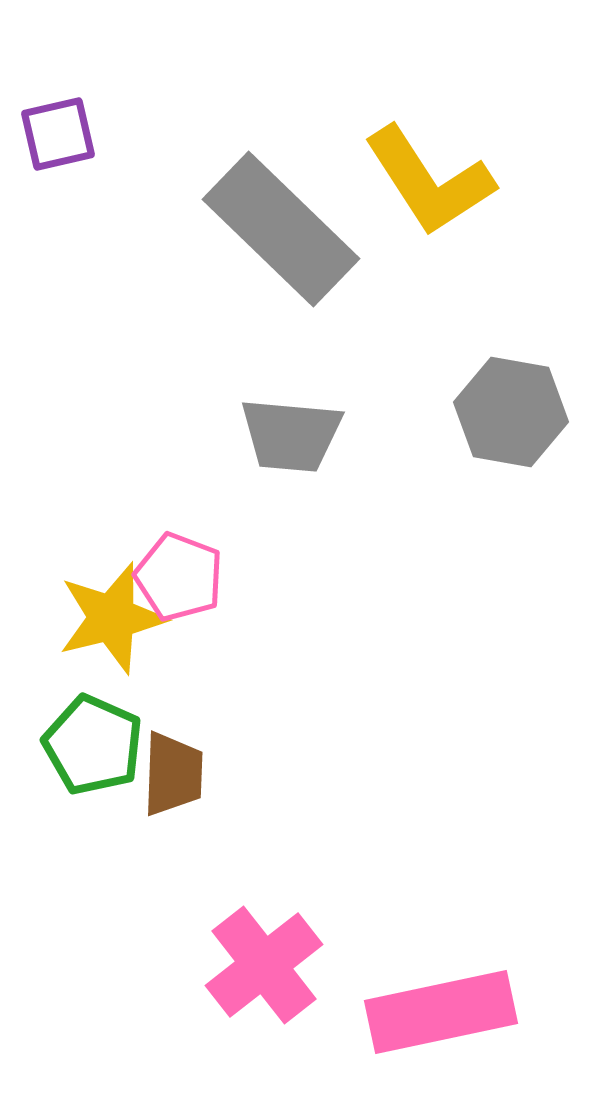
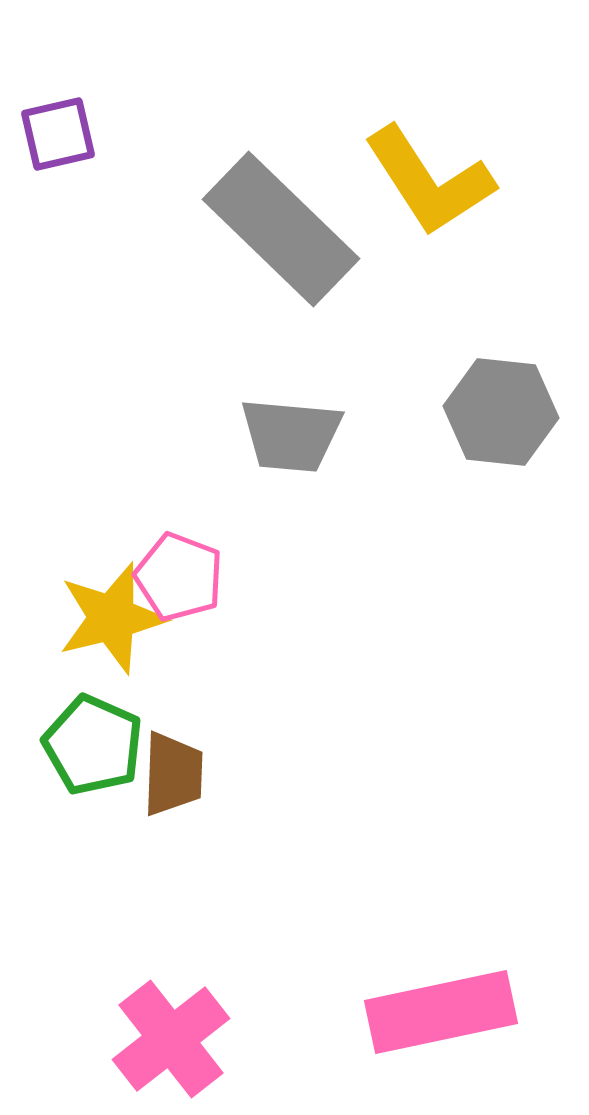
gray hexagon: moved 10 px left; rotated 4 degrees counterclockwise
pink cross: moved 93 px left, 74 px down
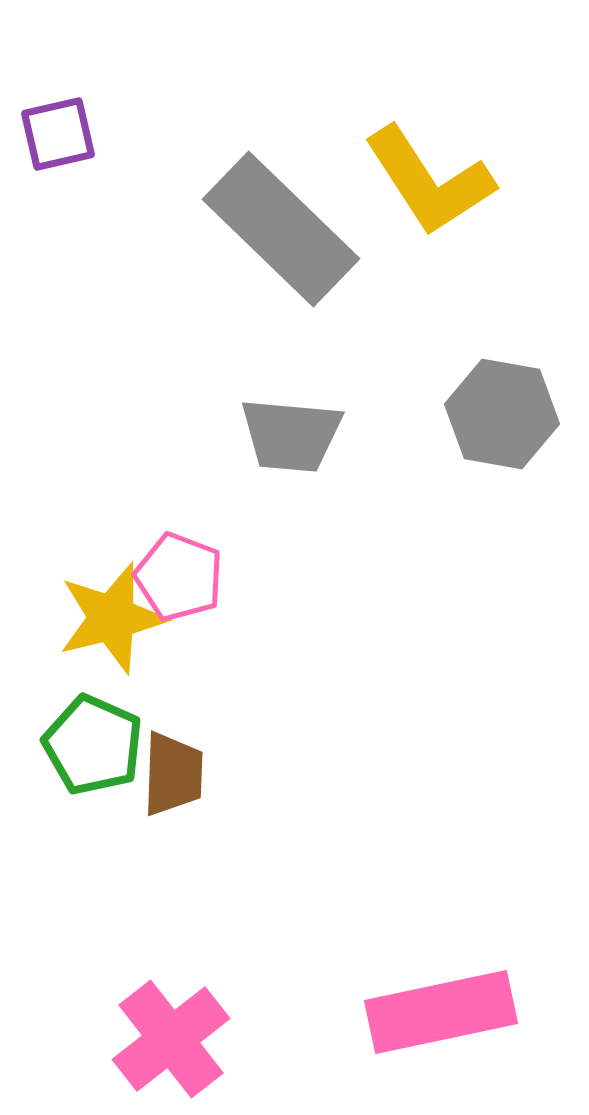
gray hexagon: moved 1 px right, 2 px down; rotated 4 degrees clockwise
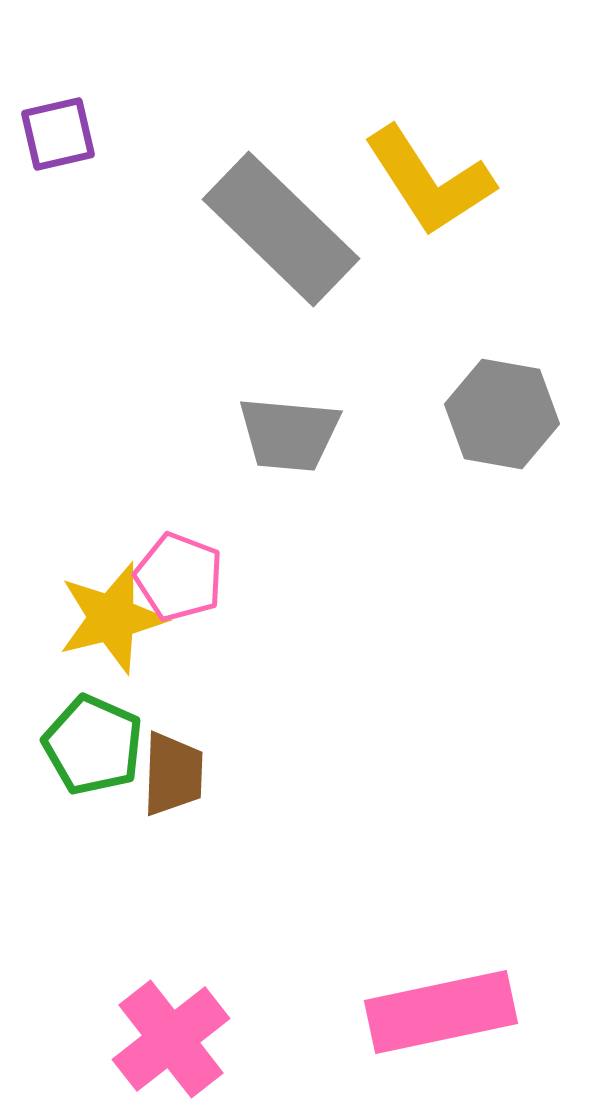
gray trapezoid: moved 2 px left, 1 px up
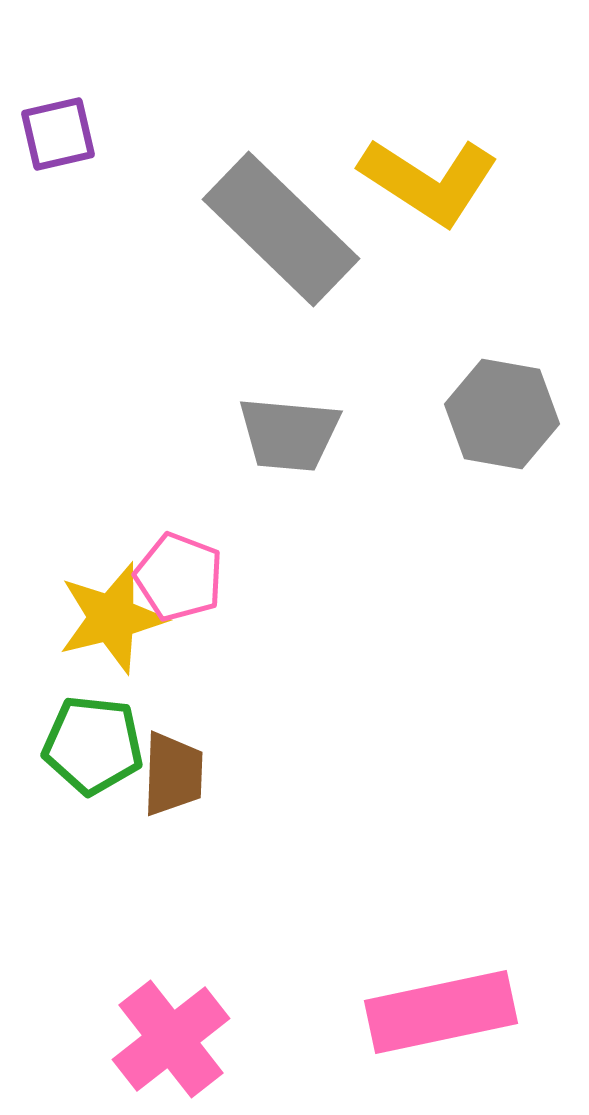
yellow L-shape: rotated 24 degrees counterclockwise
green pentagon: rotated 18 degrees counterclockwise
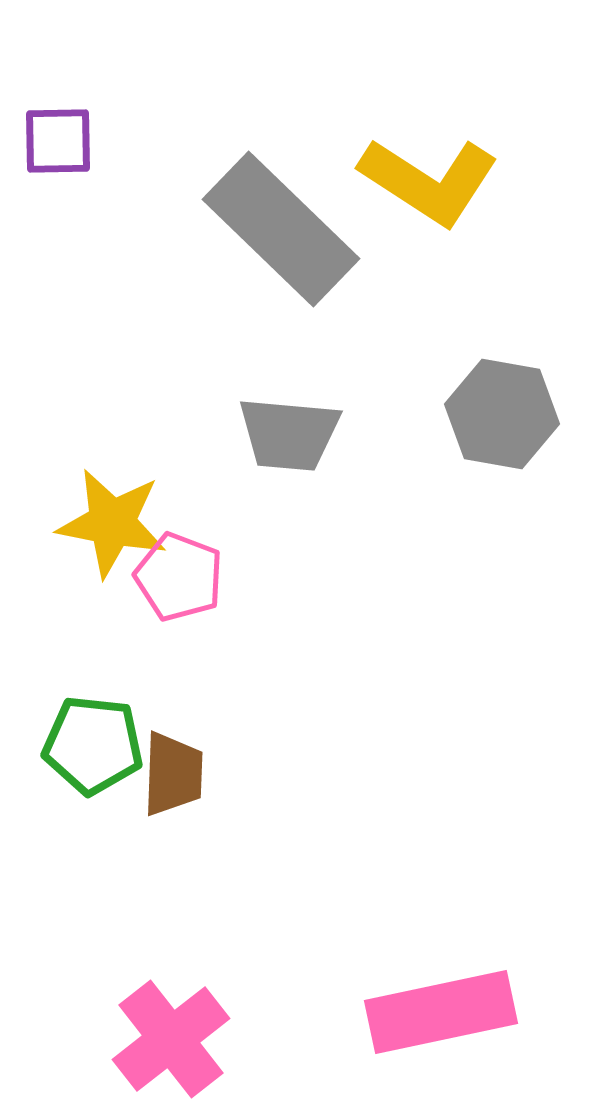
purple square: moved 7 px down; rotated 12 degrees clockwise
yellow star: moved 95 px up; rotated 25 degrees clockwise
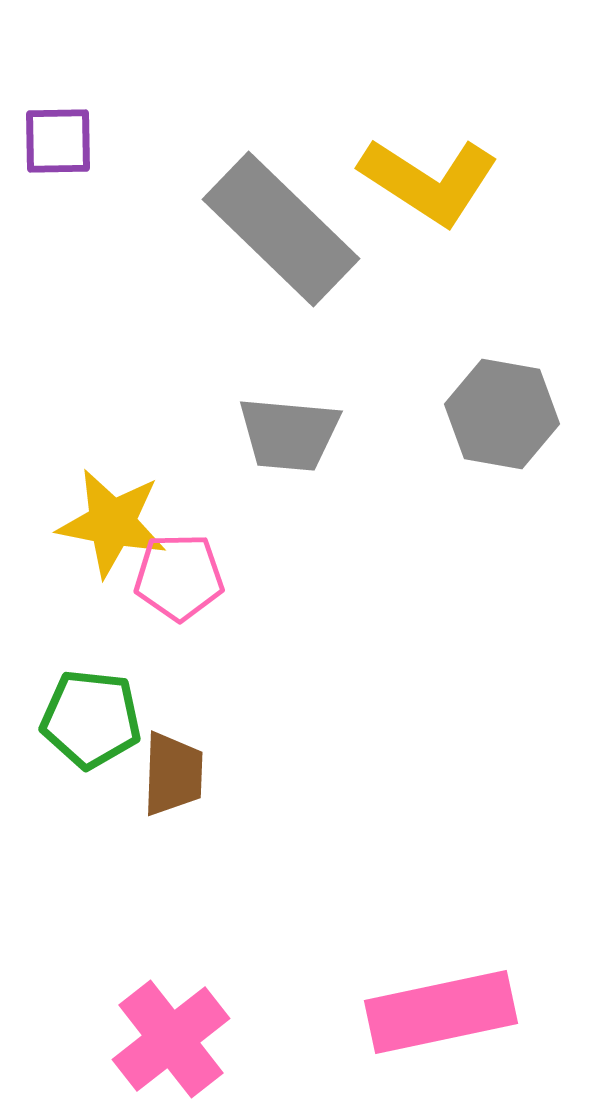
pink pentagon: rotated 22 degrees counterclockwise
green pentagon: moved 2 px left, 26 px up
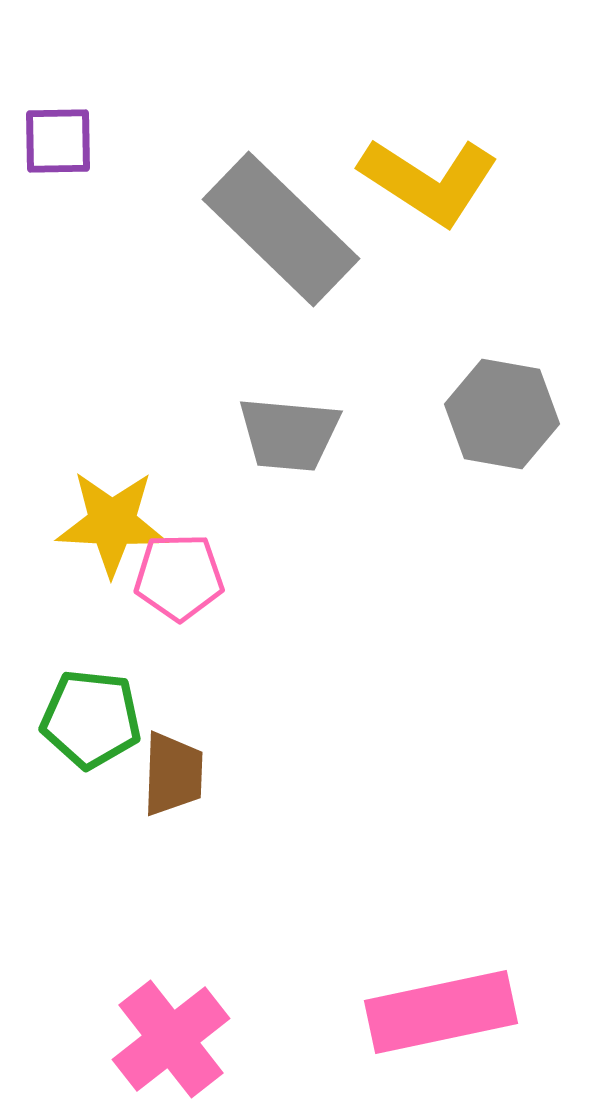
yellow star: rotated 8 degrees counterclockwise
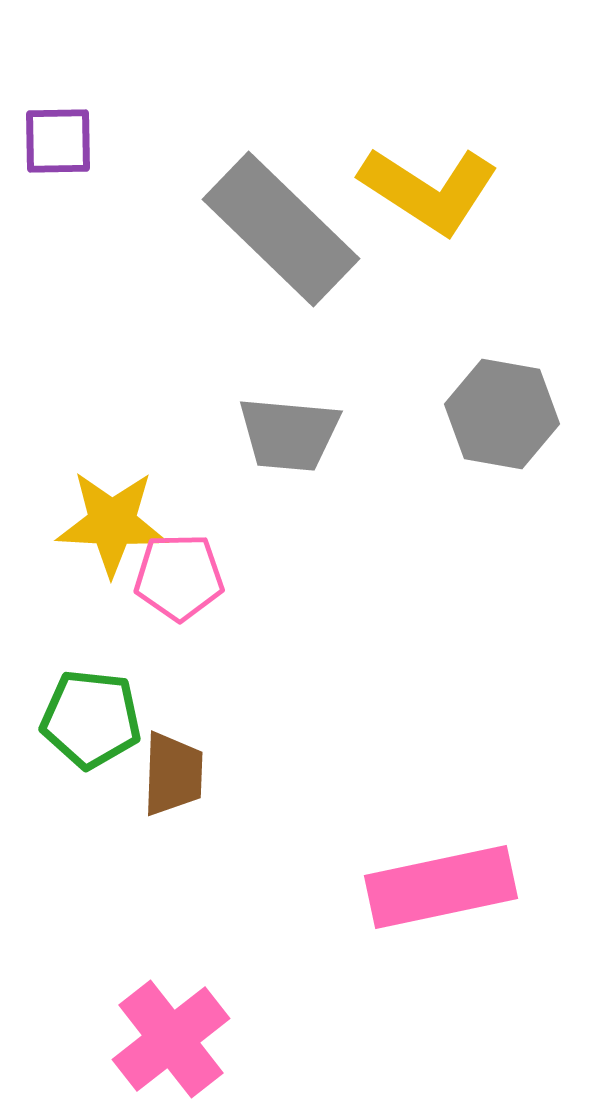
yellow L-shape: moved 9 px down
pink rectangle: moved 125 px up
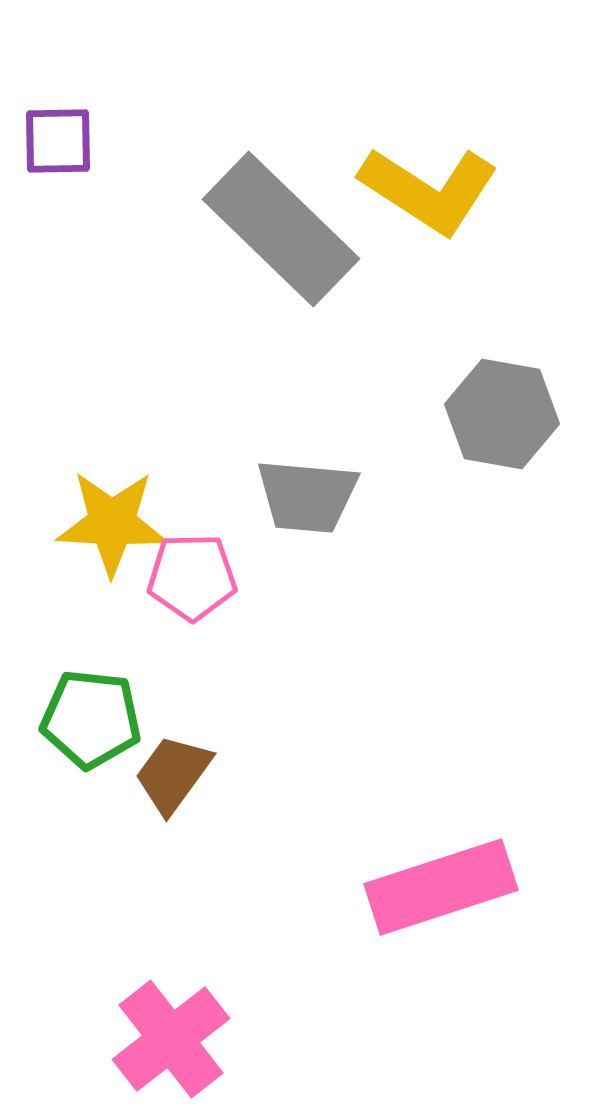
gray trapezoid: moved 18 px right, 62 px down
pink pentagon: moved 13 px right
brown trapezoid: rotated 146 degrees counterclockwise
pink rectangle: rotated 6 degrees counterclockwise
